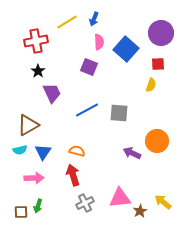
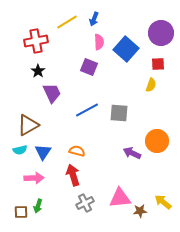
brown star: rotated 24 degrees clockwise
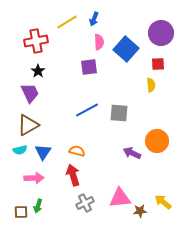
purple square: rotated 30 degrees counterclockwise
yellow semicircle: rotated 24 degrees counterclockwise
purple trapezoid: moved 22 px left
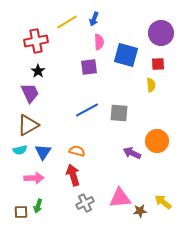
blue square: moved 6 px down; rotated 25 degrees counterclockwise
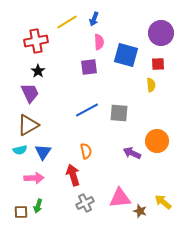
orange semicircle: moved 9 px right; rotated 63 degrees clockwise
brown star: rotated 24 degrees clockwise
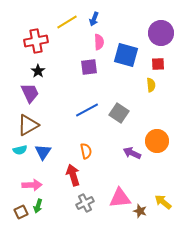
gray square: rotated 30 degrees clockwise
pink arrow: moved 2 px left, 7 px down
brown square: rotated 24 degrees counterclockwise
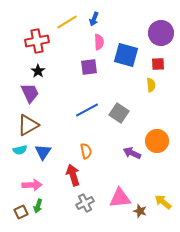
red cross: moved 1 px right
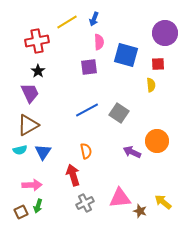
purple circle: moved 4 px right
purple arrow: moved 1 px up
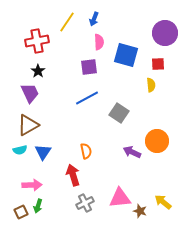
yellow line: rotated 25 degrees counterclockwise
blue line: moved 12 px up
